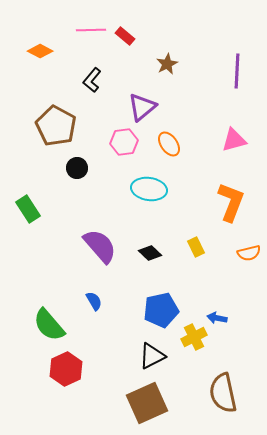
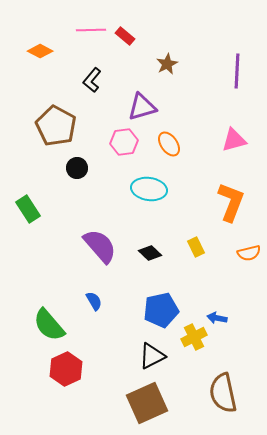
purple triangle: rotated 24 degrees clockwise
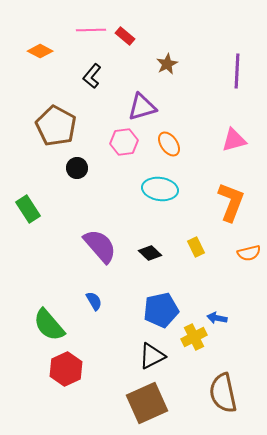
black L-shape: moved 4 px up
cyan ellipse: moved 11 px right
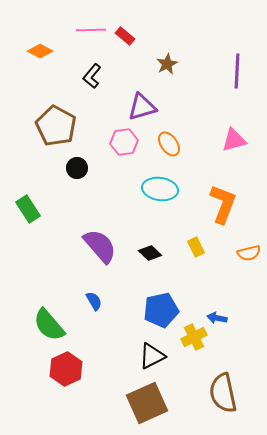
orange L-shape: moved 8 px left, 2 px down
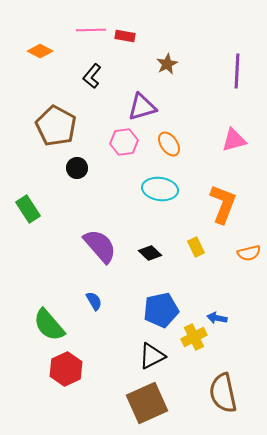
red rectangle: rotated 30 degrees counterclockwise
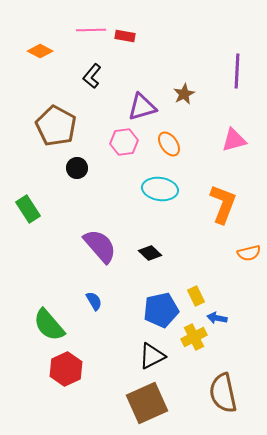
brown star: moved 17 px right, 30 px down
yellow rectangle: moved 49 px down
